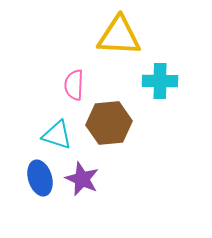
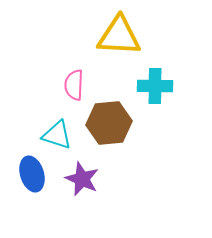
cyan cross: moved 5 px left, 5 px down
blue ellipse: moved 8 px left, 4 px up
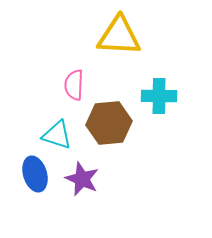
cyan cross: moved 4 px right, 10 px down
blue ellipse: moved 3 px right
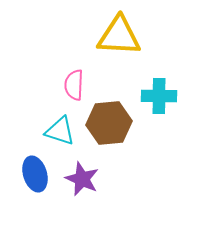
cyan triangle: moved 3 px right, 4 px up
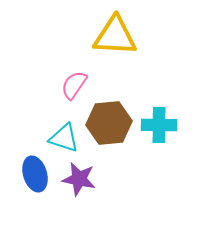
yellow triangle: moved 4 px left
pink semicircle: rotated 32 degrees clockwise
cyan cross: moved 29 px down
cyan triangle: moved 4 px right, 7 px down
purple star: moved 3 px left; rotated 12 degrees counterclockwise
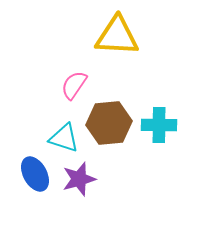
yellow triangle: moved 2 px right
blue ellipse: rotated 12 degrees counterclockwise
purple star: rotated 28 degrees counterclockwise
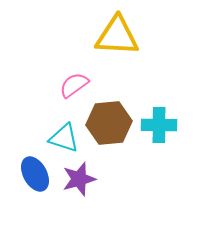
pink semicircle: rotated 20 degrees clockwise
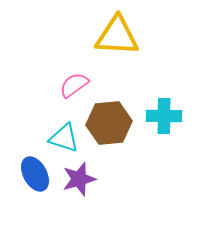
cyan cross: moved 5 px right, 9 px up
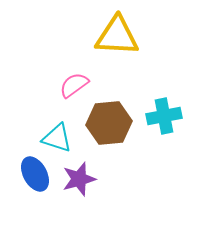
cyan cross: rotated 12 degrees counterclockwise
cyan triangle: moved 7 px left
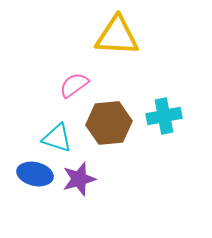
blue ellipse: rotated 48 degrees counterclockwise
